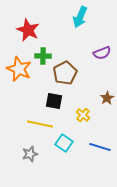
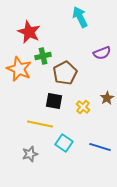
cyan arrow: rotated 130 degrees clockwise
red star: moved 1 px right, 2 px down
green cross: rotated 14 degrees counterclockwise
yellow cross: moved 8 px up
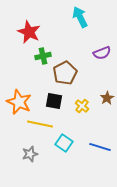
orange star: moved 33 px down
yellow cross: moved 1 px left, 1 px up
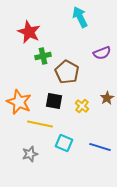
brown pentagon: moved 2 px right, 1 px up; rotated 15 degrees counterclockwise
cyan square: rotated 12 degrees counterclockwise
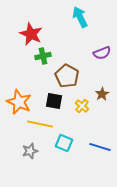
red star: moved 2 px right, 2 px down
brown pentagon: moved 4 px down
brown star: moved 5 px left, 4 px up
gray star: moved 3 px up
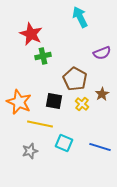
brown pentagon: moved 8 px right, 3 px down
yellow cross: moved 2 px up
